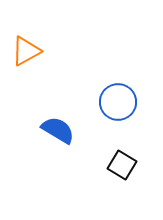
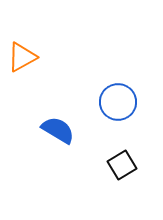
orange triangle: moved 4 px left, 6 px down
black square: rotated 28 degrees clockwise
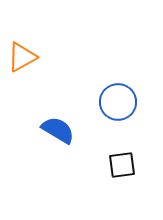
black square: rotated 24 degrees clockwise
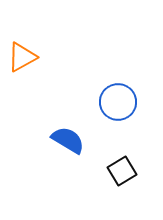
blue semicircle: moved 10 px right, 10 px down
black square: moved 6 px down; rotated 24 degrees counterclockwise
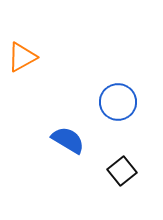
black square: rotated 8 degrees counterclockwise
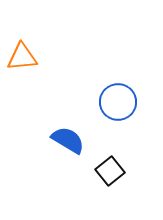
orange triangle: rotated 24 degrees clockwise
black square: moved 12 px left
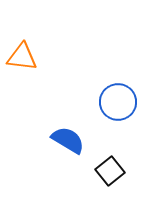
orange triangle: rotated 12 degrees clockwise
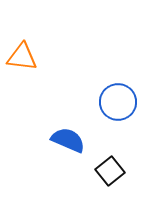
blue semicircle: rotated 8 degrees counterclockwise
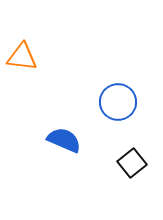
blue semicircle: moved 4 px left
black square: moved 22 px right, 8 px up
